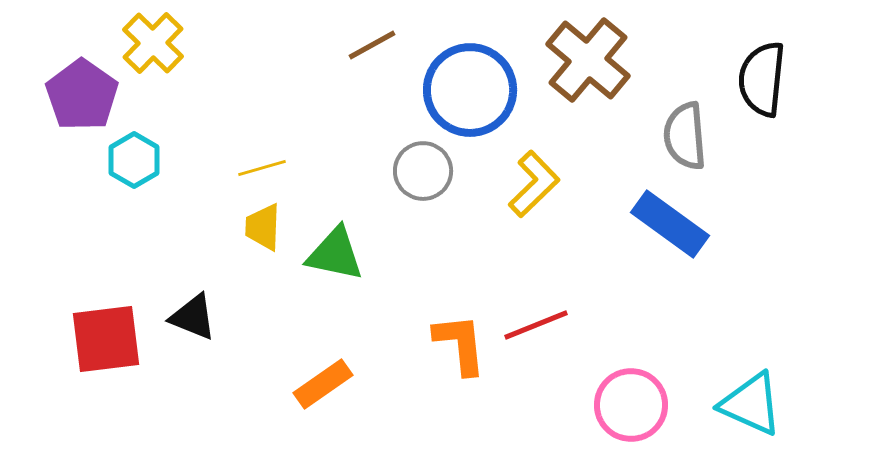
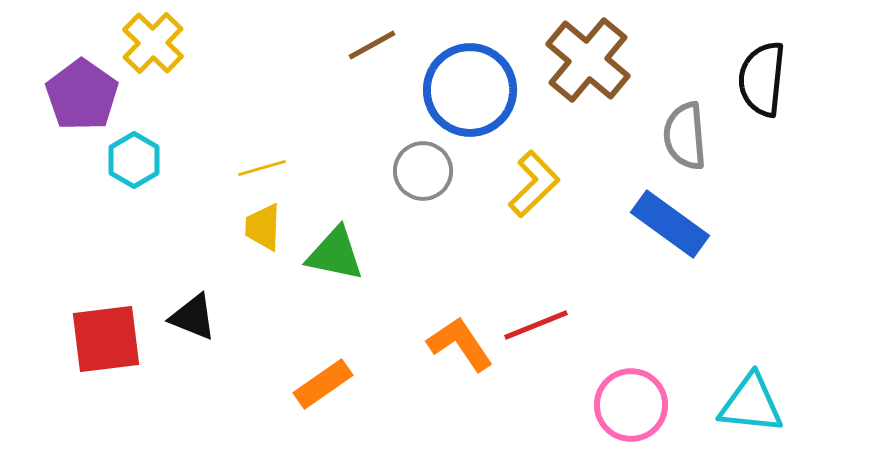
orange L-shape: rotated 28 degrees counterclockwise
cyan triangle: rotated 18 degrees counterclockwise
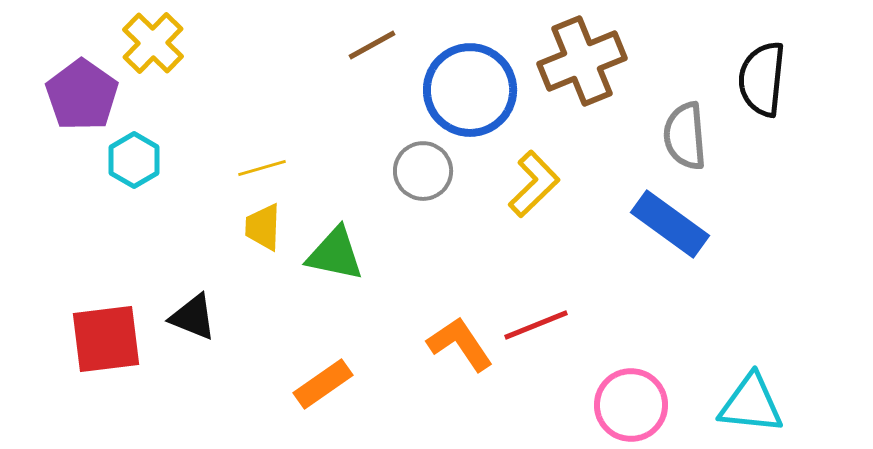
brown cross: moved 6 px left, 1 px down; rotated 28 degrees clockwise
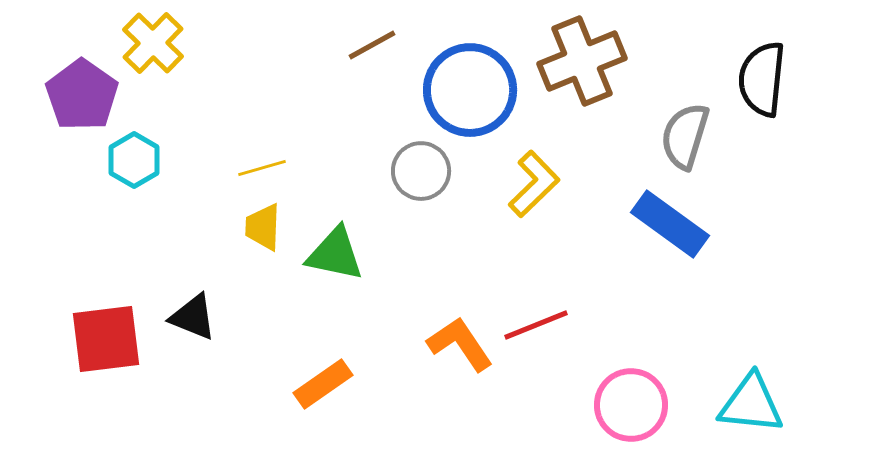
gray semicircle: rotated 22 degrees clockwise
gray circle: moved 2 px left
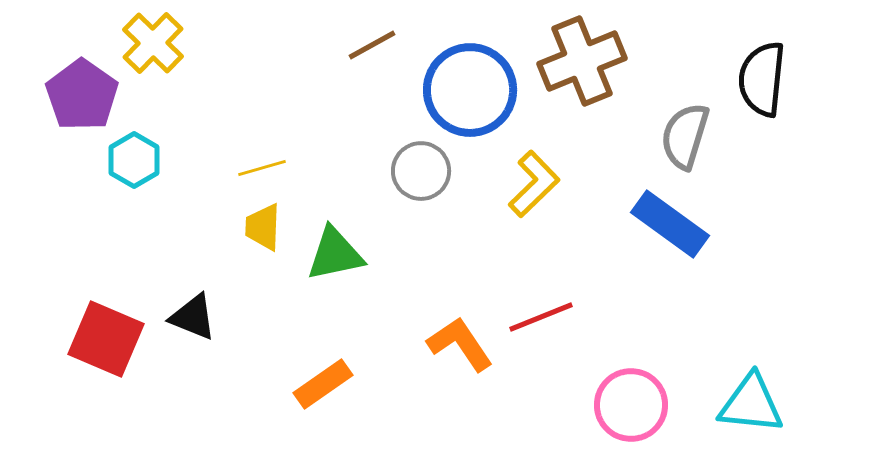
green triangle: rotated 24 degrees counterclockwise
red line: moved 5 px right, 8 px up
red square: rotated 30 degrees clockwise
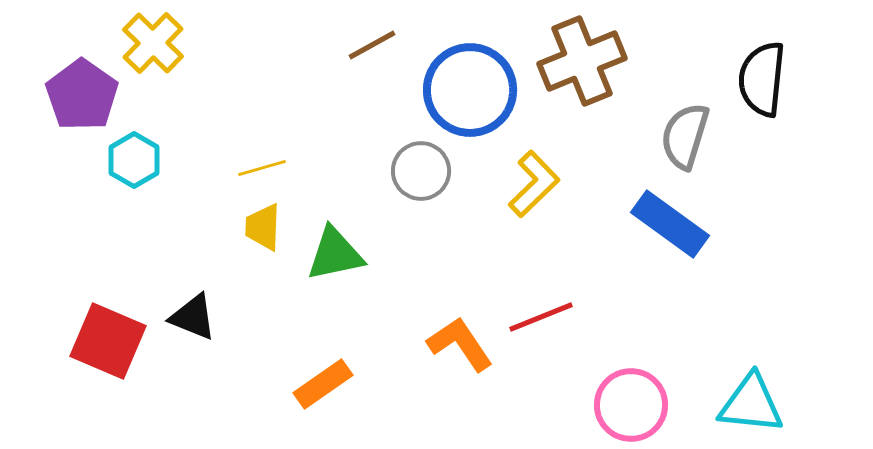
red square: moved 2 px right, 2 px down
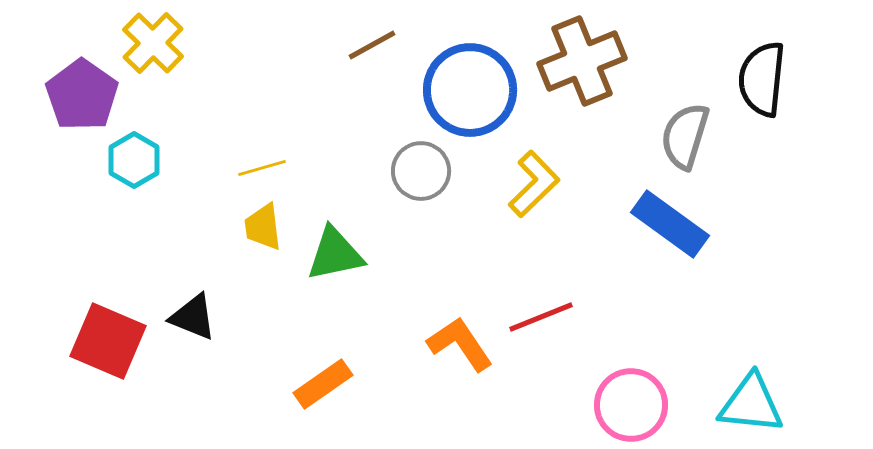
yellow trapezoid: rotated 9 degrees counterclockwise
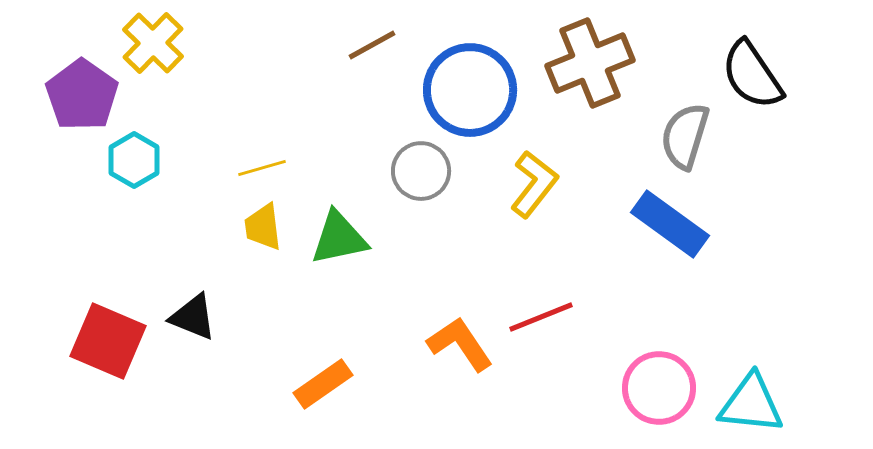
brown cross: moved 8 px right, 2 px down
black semicircle: moved 10 px left, 4 px up; rotated 40 degrees counterclockwise
yellow L-shape: rotated 8 degrees counterclockwise
green triangle: moved 4 px right, 16 px up
pink circle: moved 28 px right, 17 px up
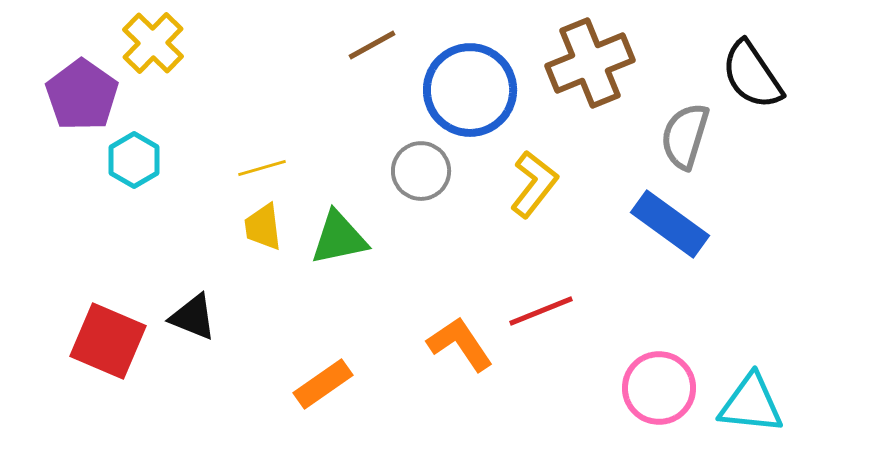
red line: moved 6 px up
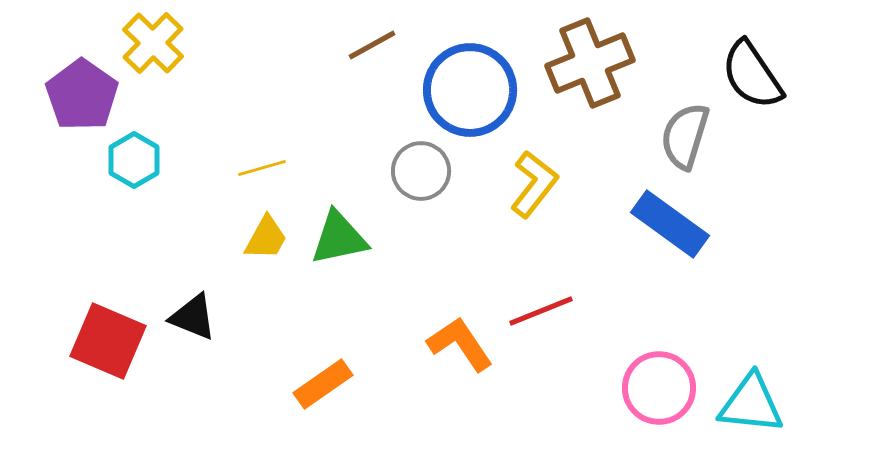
yellow trapezoid: moved 3 px right, 11 px down; rotated 144 degrees counterclockwise
